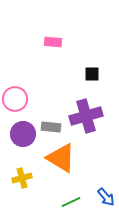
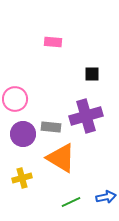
blue arrow: rotated 60 degrees counterclockwise
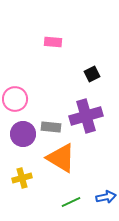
black square: rotated 28 degrees counterclockwise
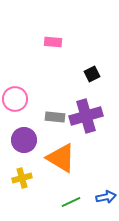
gray rectangle: moved 4 px right, 10 px up
purple circle: moved 1 px right, 6 px down
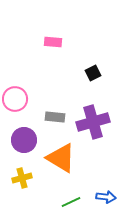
black square: moved 1 px right, 1 px up
purple cross: moved 7 px right, 6 px down
blue arrow: rotated 18 degrees clockwise
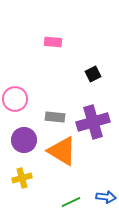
black square: moved 1 px down
orange triangle: moved 1 px right, 7 px up
